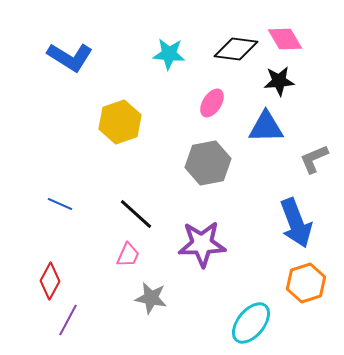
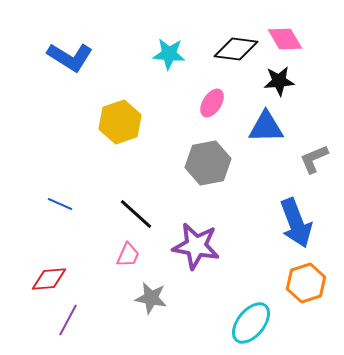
purple star: moved 6 px left, 2 px down; rotated 12 degrees clockwise
red diamond: moved 1 px left, 2 px up; rotated 57 degrees clockwise
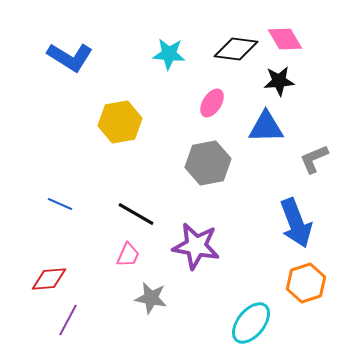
yellow hexagon: rotated 9 degrees clockwise
black line: rotated 12 degrees counterclockwise
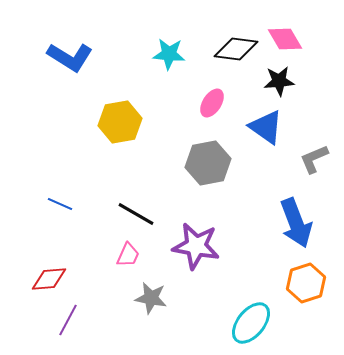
blue triangle: rotated 36 degrees clockwise
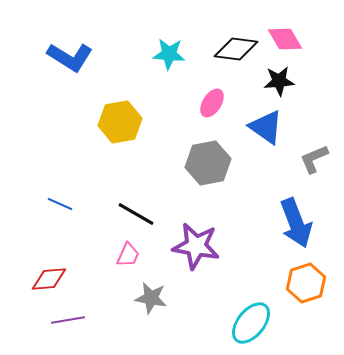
purple line: rotated 52 degrees clockwise
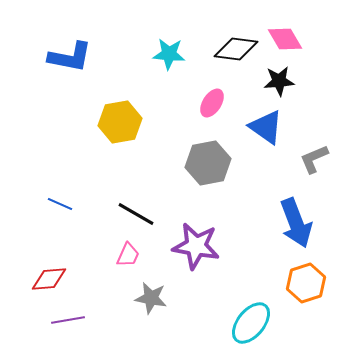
blue L-shape: rotated 21 degrees counterclockwise
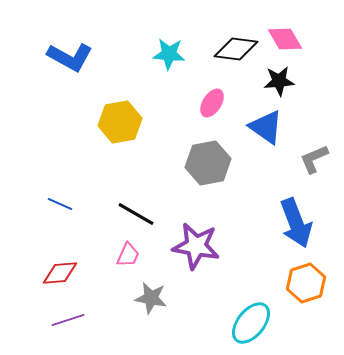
blue L-shape: rotated 18 degrees clockwise
red diamond: moved 11 px right, 6 px up
purple line: rotated 8 degrees counterclockwise
